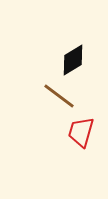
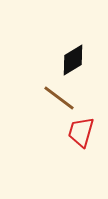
brown line: moved 2 px down
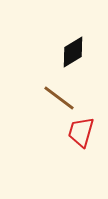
black diamond: moved 8 px up
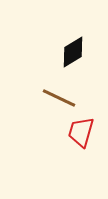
brown line: rotated 12 degrees counterclockwise
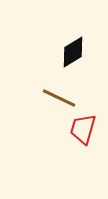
red trapezoid: moved 2 px right, 3 px up
